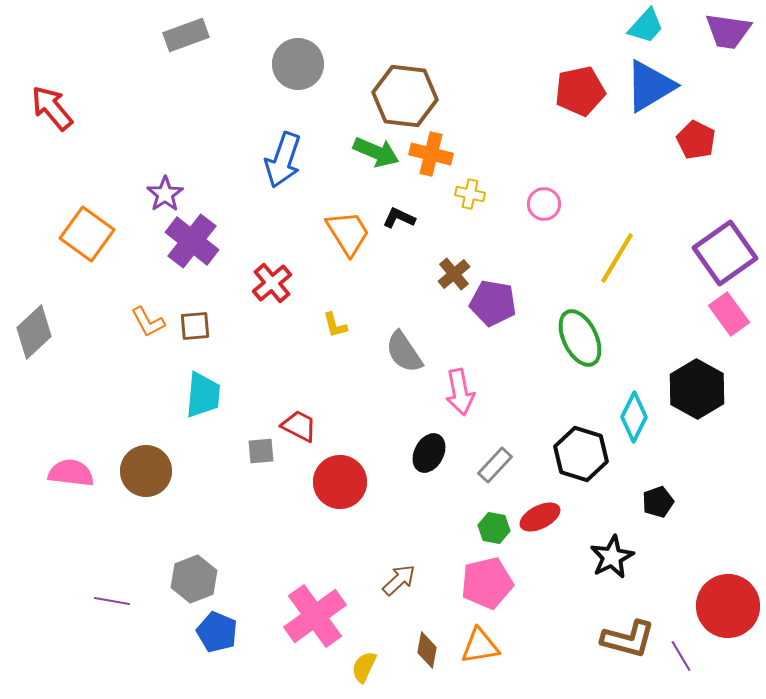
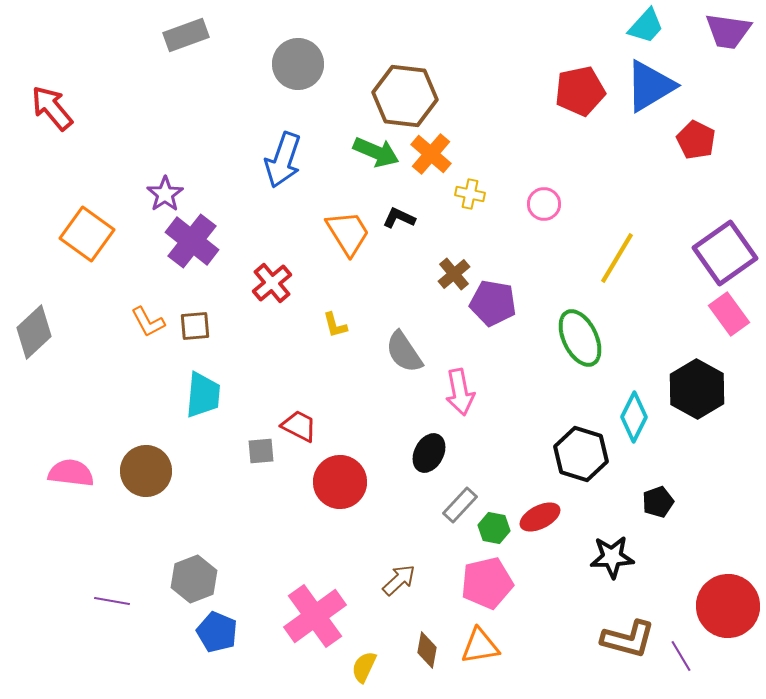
orange cross at (431, 154): rotated 27 degrees clockwise
gray rectangle at (495, 465): moved 35 px left, 40 px down
black star at (612, 557): rotated 24 degrees clockwise
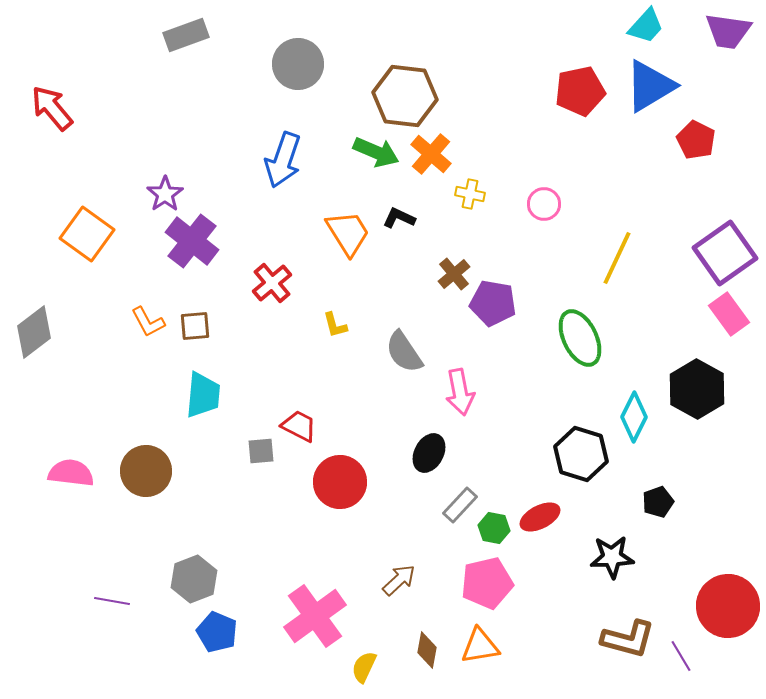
yellow line at (617, 258): rotated 6 degrees counterclockwise
gray diamond at (34, 332): rotated 6 degrees clockwise
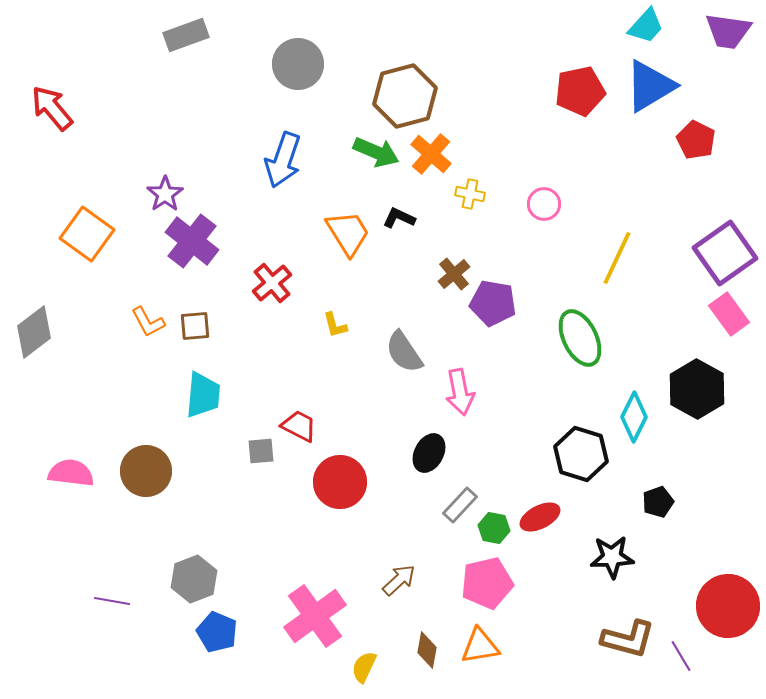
brown hexagon at (405, 96): rotated 22 degrees counterclockwise
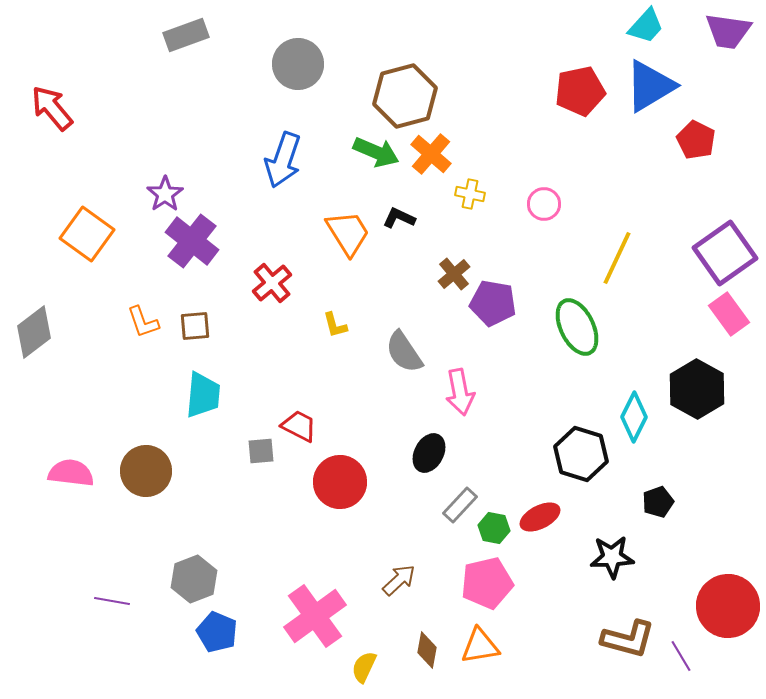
orange L-shape at (148, 322): moved 5 px left; rotated 9 degrees clockwise
green ellipse at (580, 338): moved 3 px left, 11 px up
